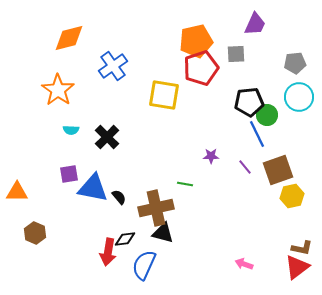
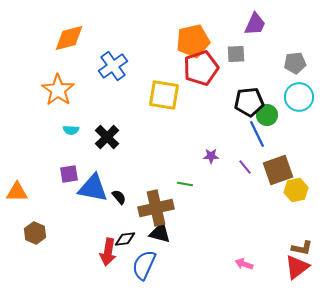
orange pentagon: moved 3 px left
yellow hexagon: moved 4 px right, 6 px up
black triangle: moved 3 px left
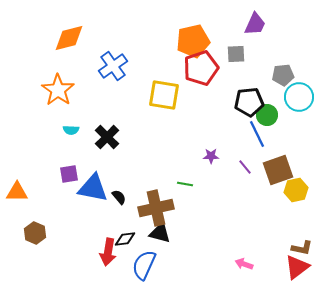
gray pentagon: moved 12 px left, 12 px down
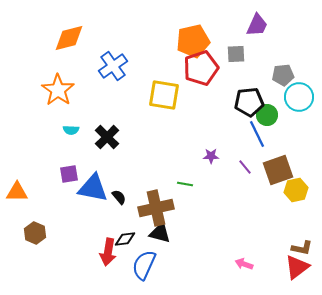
purple trapezoid: moved 2 px right, 1 px down
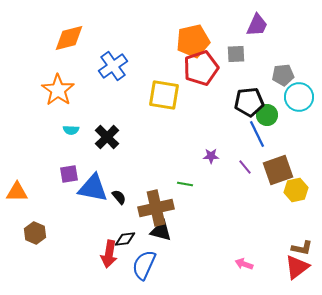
black triangle: moved 1 px right, 2 px up
red arrow: moved 1 px right, 2 px down
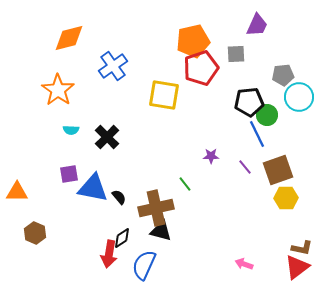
green line: rotated 42 degrees clockwise
yellow hexagon: moved 10 px left, 8 px down; rotated 10 degrees clockwise
black diamond: moved 3 px left, 1 px up; rotated 25 degrees counterclockwise
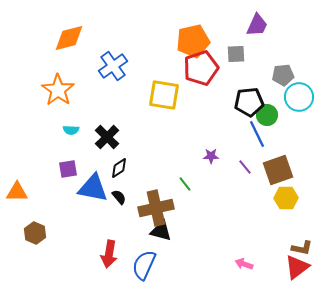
purple square: moved 1 px left, 5 px up
black diamond: moved 3 px left, 70 px up
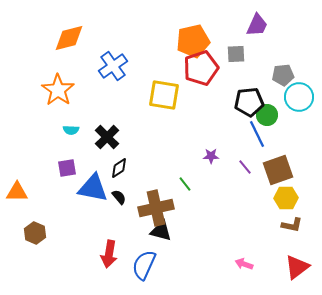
purple square: moved 1 px left, 1 px up
brown L-shape: moved 10 px left, 23 px up
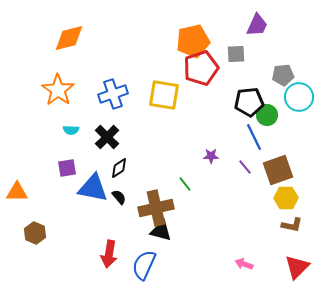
blue cross: moved 28 px down; rotated 16 degrees clockwise
blue line: moved 3 px left, 3 px down
red triangle: rotated 8 degrees counterclockwise
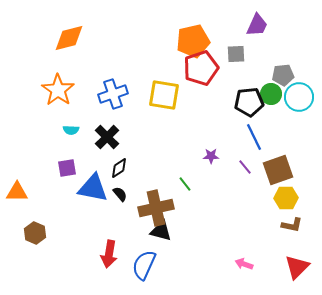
green circle: moved 4 px right, 21 px up
black semicircle: moved 1 px right, 3 px up
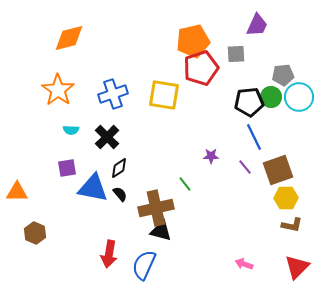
green circle: moved 3 px down
